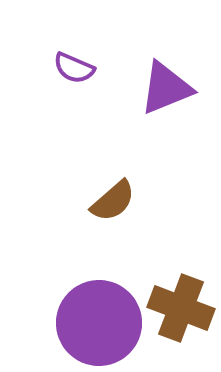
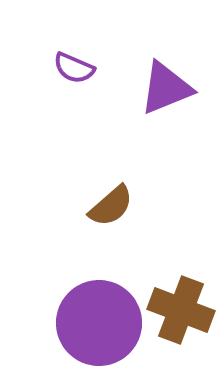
brown semicircle: moved 2 px left, 5 px down
brown cross: moved 2 px down
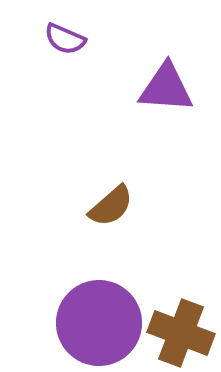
purple semicircle: moved 9 px left, 29 px up
purple triangle: rotated 26 degrees clockwise
brown cross: moved 23 px down
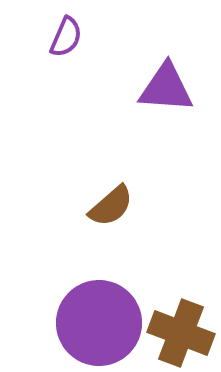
purple semicircle: moved 1 px right, 2 px up; rotated 90 degrees counterclockwise
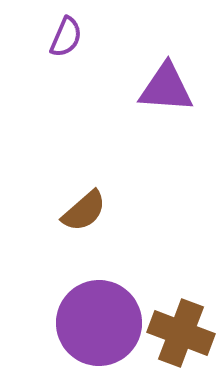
brown semicircle: moved 27 px left, 5 px down
